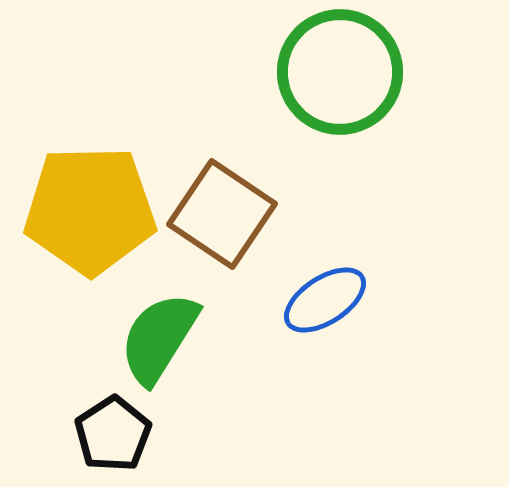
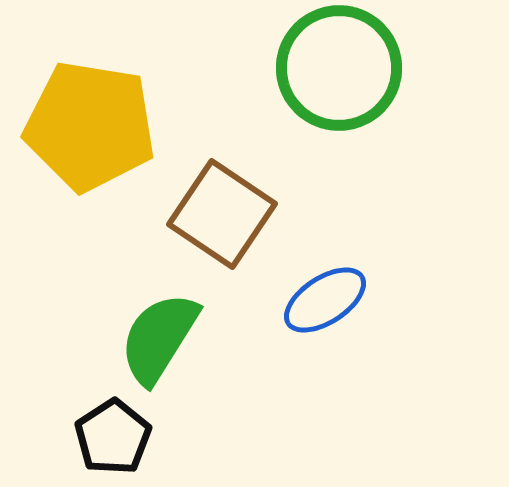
green circle: moved 1 px left, 4 px up
yellow pentagon: moved 84 px up; rotated 10 degrees clockwise
black pentagon: moved 3 px down
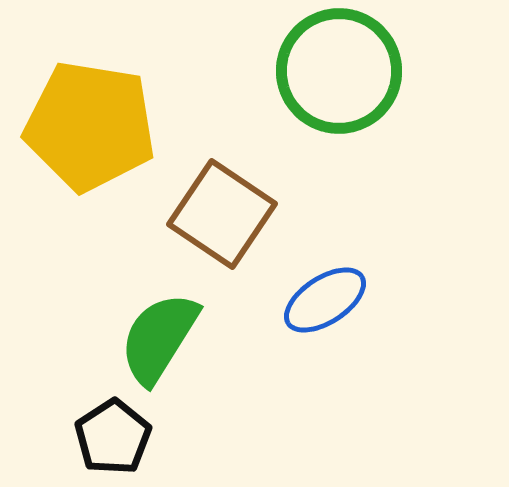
green circle: moved 3 px down
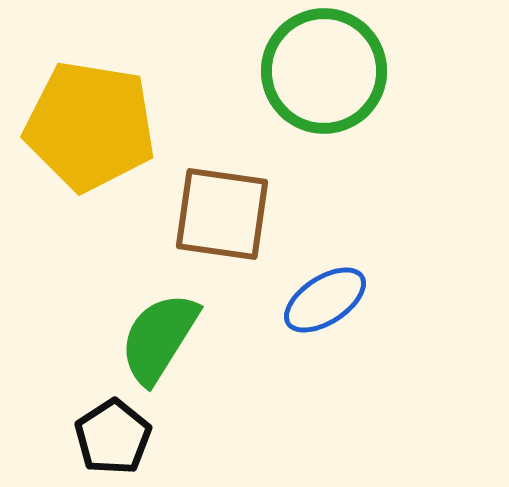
green circle: moved 15 px left
brown square: rotated 26 degrees counterclockwise
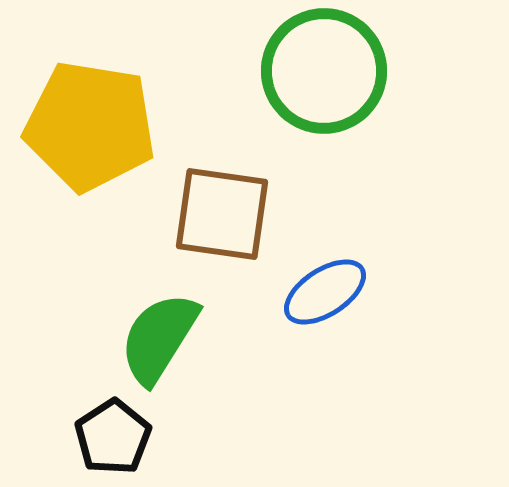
blue ellipse: moved 8 px up
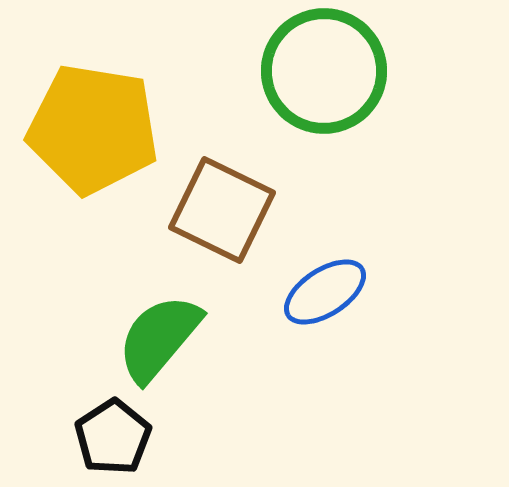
yellow pentagon: moved 3 px right, 3 px down
brown square: moved 4 px up; rotated 18 degrees clockwise
green semicircle: rotated 8 degrees clockwise
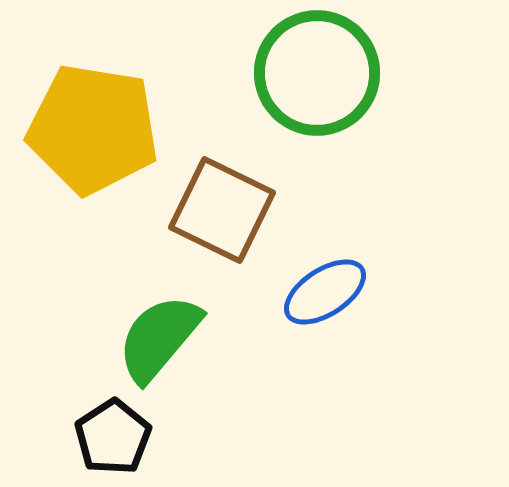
green circle: moved 7 px left, 2 px down
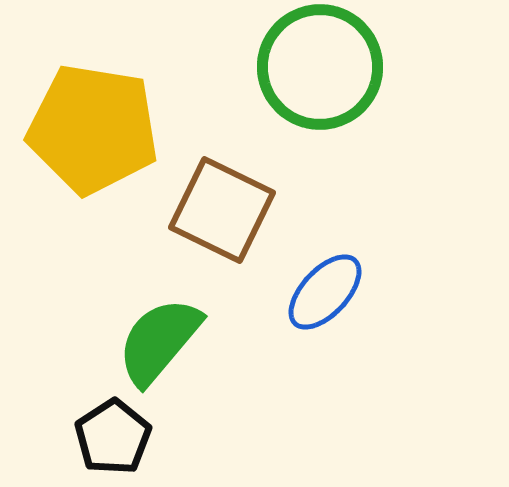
green circle: moved 3 px right, 6 px up
blue ellipse: rotated 14 degrees counterclockwise
green semicircle: moved 3 px down
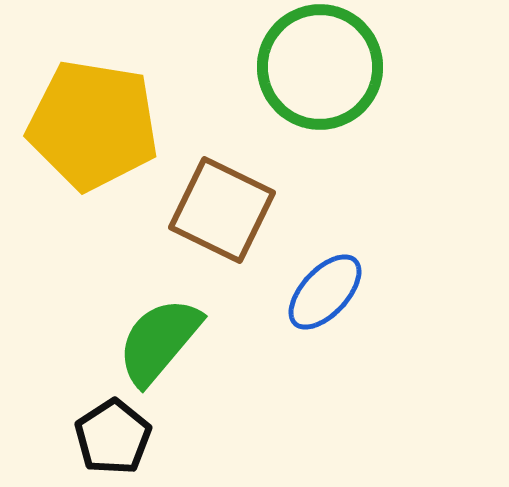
yellow pentagon: moved 4 px up
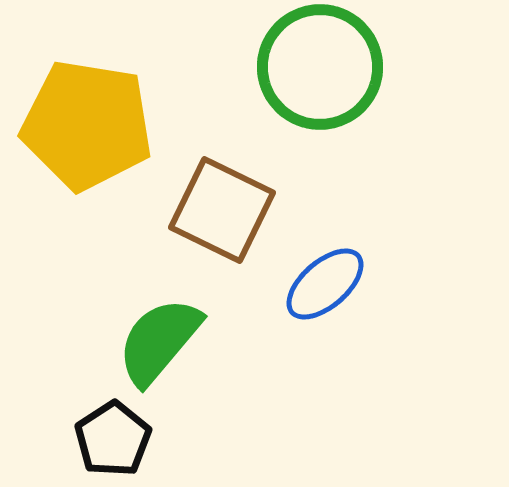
yellow pentagon: moved 6 px left
blue ellipse: moved 8 px up; rotated 6 degrees clockwise
black pentagon: moved 2 px down
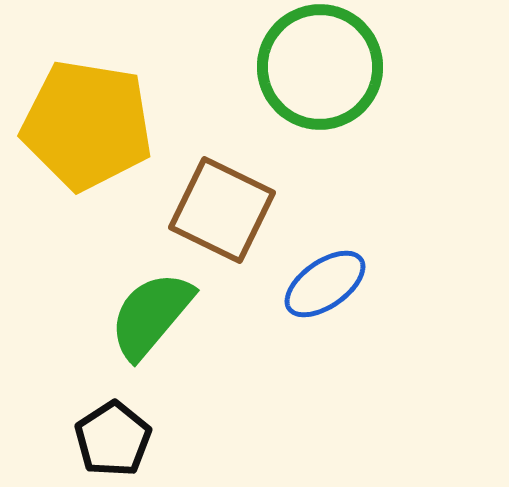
blue ellipse: rotated 6 degrees clockwise
green semicircle: moved 8 px left, 26 px up
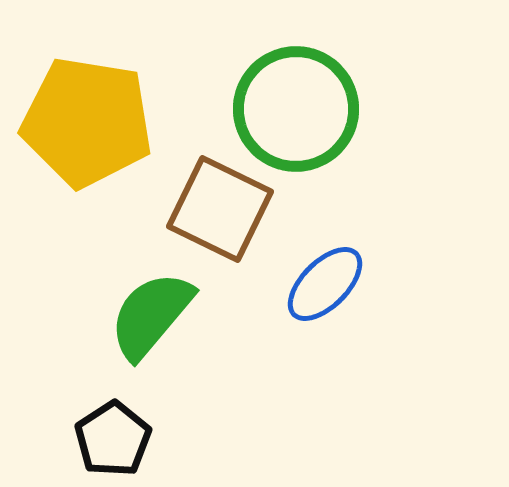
green circle: moved 24 px left, 42 px down
yellow pentagon: moved 3 px up
brown square: moved 2 px left, 1 px up
blue ellipse: rotated 10 degrees counterclockwise
